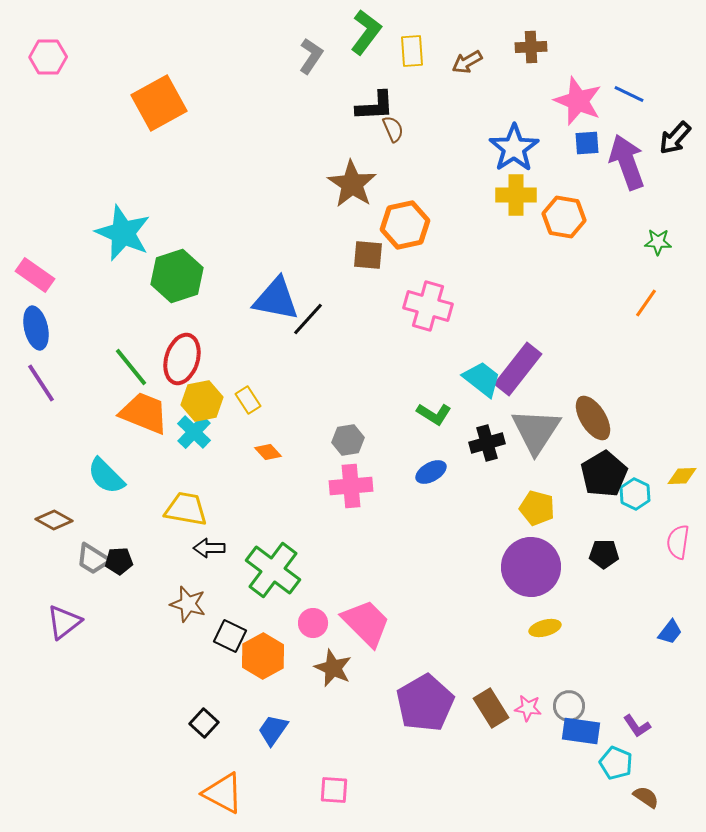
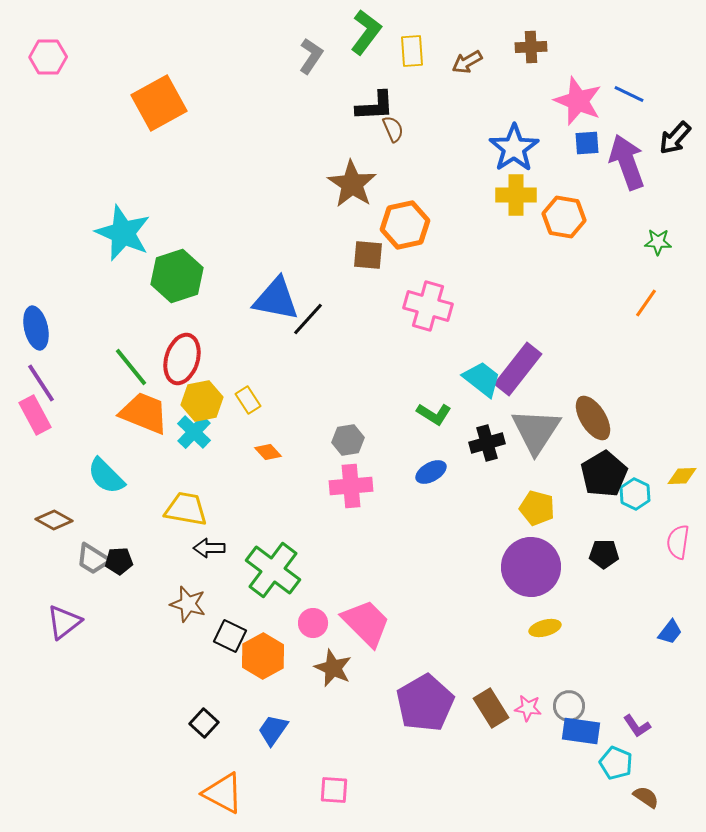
pink rectangle at (35, 275): moved 140 px down; rotated 27 degrees clockwise
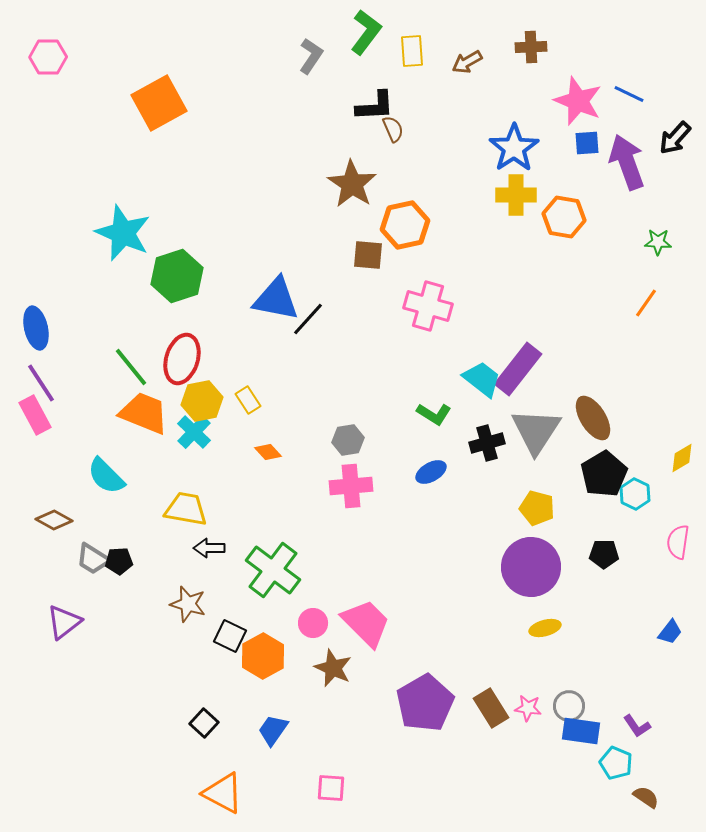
yellow diamond at (682, 476): moved 18 px up; rotated 28 degrees counterclockwise
pink square at (334, 790): moved 3 px left, 2 px up
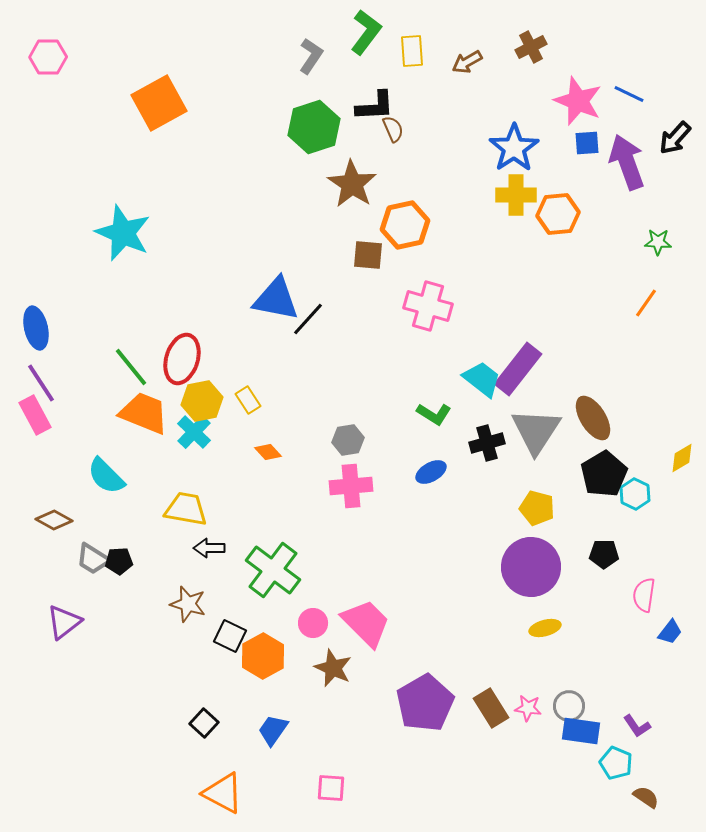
brown cross at (531, 47): rotated 24 degrees counterclockwise
orange hexagon at (564, 217): moved 6 px left, 3 px up; rotated 15 degrees counterclockwise
green hexagon at (177, 276): moved 137 px right, 149 px up
pink semicircle at (678, 542): moved 34 px left, 53 px down
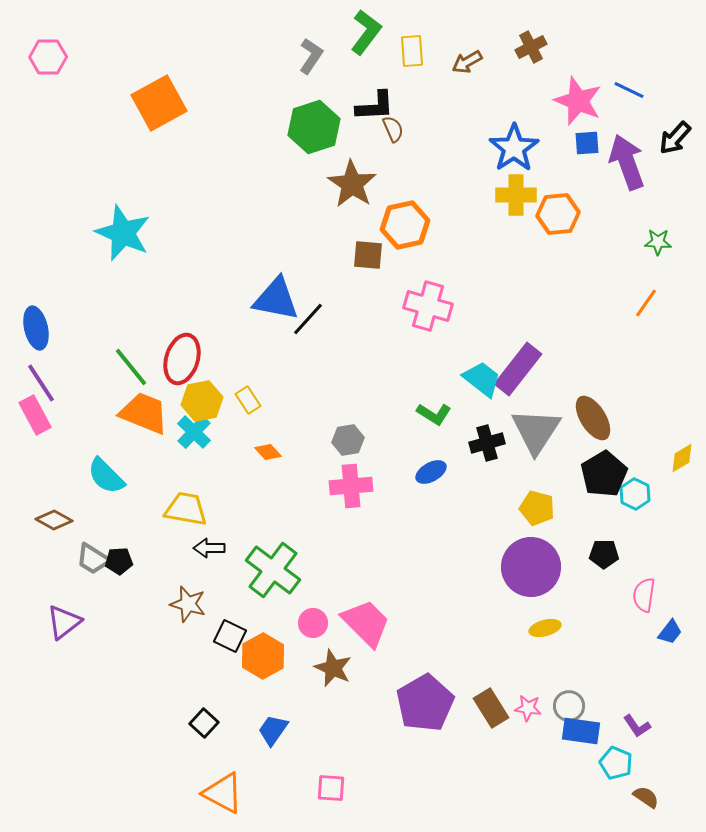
blue line at (629, 94): moved 4 px up
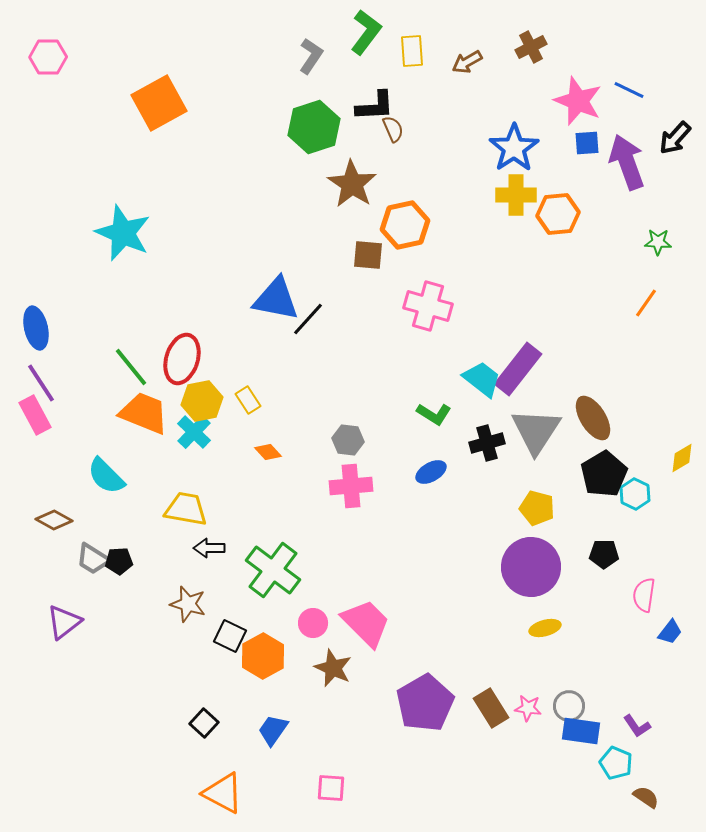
gray hexagon at (348, 440): rotated 16 degrees clockwise
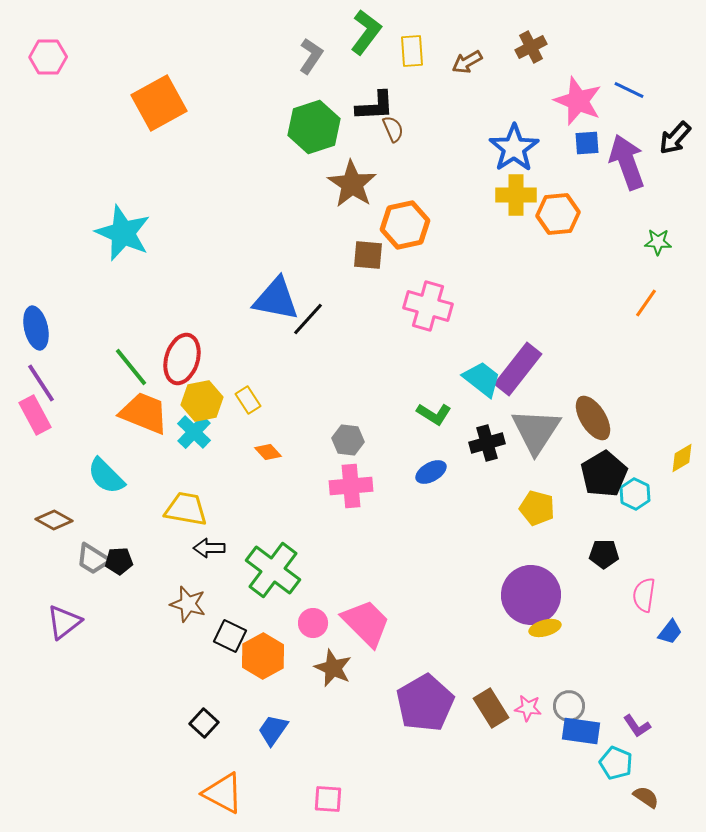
purple circle at (531, 567): moved 28 px down
pink square at (331, 788): moved 3 px left, 11 px down
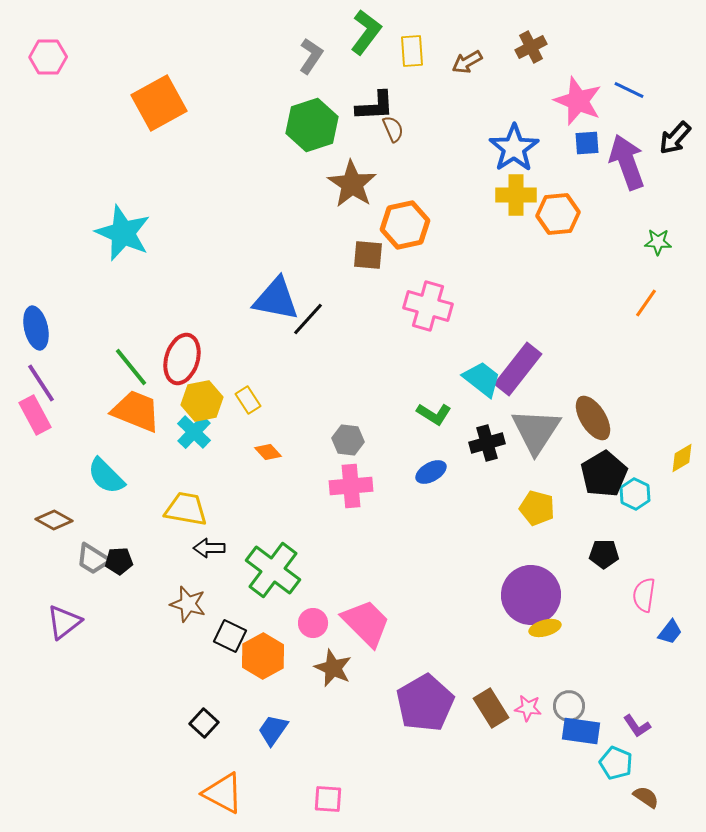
green hexagon at (314, 127): moved 2 px left, 2 px up
orange trapezoid at (144, 413): moved 8 px left, 2 px up
